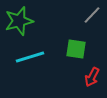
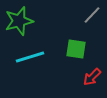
red arrow: rotated 18 degrees clockwise
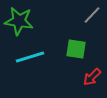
green star: rotated 24 degrees clockwise
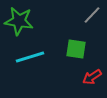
red arrow: rotated 12 degrees clockwise
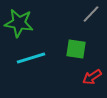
gray line: moved 1 px left, 1 px up
green star: moved 2 px down
cyan line: moved 1 px right, 1 px down
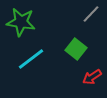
green star: moved 2 px right, 1 px up
green square: rotated 30 degrees clockwise
cyan line: moved 1 px down; rotated 20 degrees counterclockwise
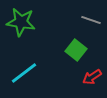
gray line: moved 6 px down; rotated 66 degrees clockwise
green square: moved 1 px down
cyan line: moved 7 px left, 14 px down
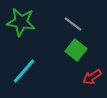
gray line: moved 18 px left, 4 px down; rotated 18 degrees clockwise
cyan line: moved 2 px up; rotated 12 degrees counterclockwise
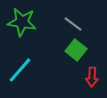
green star: moved 1 px right
cyan line: moved 4 px left, 1 px up
red arrow: rotated 54 degrees counterclockwise
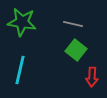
gray line: rotated 24 degrees counterclockwise
cyan line: rotated 28 degrees counterclockwise
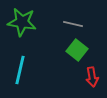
green square: moved 1 px right
red arrow: rotated 12 degrees counterclockwise
